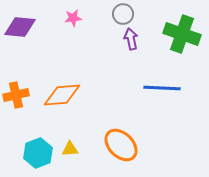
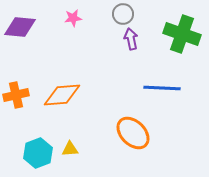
orange ellipse: moved 12 px right, 12 px up
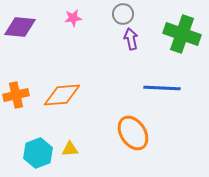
orange ellipse: rotated 12 degrees clockwise
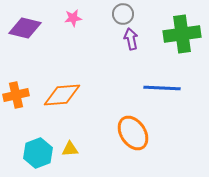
purple diamond: moved 5 px right, 1 px down; rotated 8 degrees clockwise
green cross: rotated 27 degrees counterclockwise
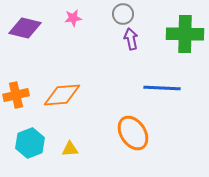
green cross: moved 3 px right; rotated 9 degrees clockwise
cyan hexagon: moved 8 px left, 10 px up
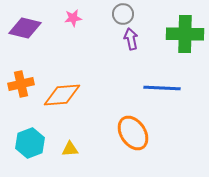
orange cross: moved 5 px right, 11 px up
